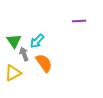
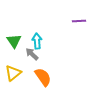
cyan arrow: rotated 133 degrees clockwise
gray arrow: moved 8 px right; rotated 24 degrees counterclockwise
orange semicircle: moved 1 px left, 14 px down
yellow triangle: rotated 12 degrees counterclockwise
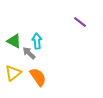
purple line: moved 1 px right, 1 px down; rotated 40 degrees clockwise
green triangle: rotated 28 degrees counterclockwise
gray arrow: moved 3 px left, 1 px up
orange semicircle: moved 5 px left
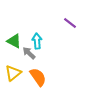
purple line: moved 10 px left, 1 px down
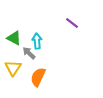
purple line: moved 2 px right
green triangle: moved 3 px up
yellow triangle: moved 5 px up; rotated 18 degrees counterclockwise
orange semicircle: rotated 120 degrees counterclockwise
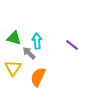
purple line: moved 22 px down
green triangle: rotated 14 degrees counterclockwise
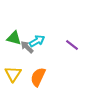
cyan arrow: rotated 63 degrees clockwise
gray arrow: moved 2 px left, 6 px up
yellow triangle: moved 6 px down
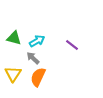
gray arrow: moved 6 px right, 11 px down
